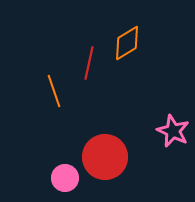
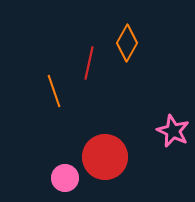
orange diamond: rotated 30 degrees counterclockwise
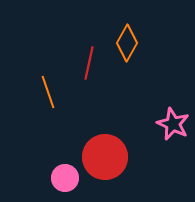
orange line: moved 6 px left, 1 px down
pink star: moved 7 px up
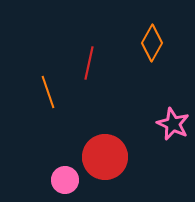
orange diamond: moved 25 px right
pink circle: moved 2 px down
